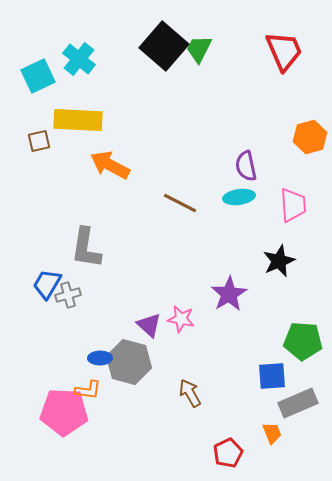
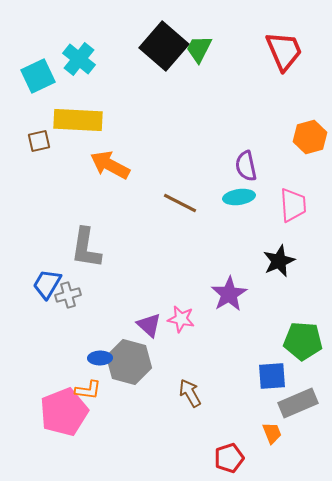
pink pentagon: rotated 24 degrees counterclockwise
red pentagon: moved 1 px right, 5 px down; rotated 8 degrees clockwise
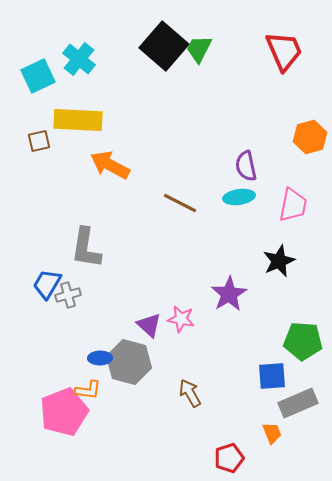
pink trapezoid: rotated 15 degrees clockwise
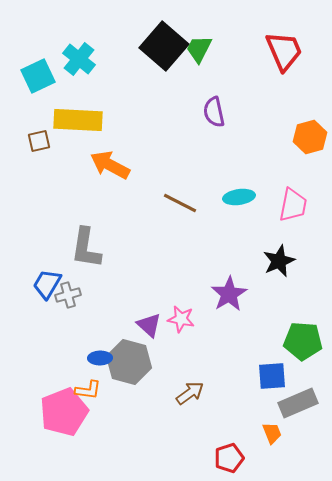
purple semicircle: moved 32 px left, 54 px up
brown arrow: rotated 84 degrees clockwise
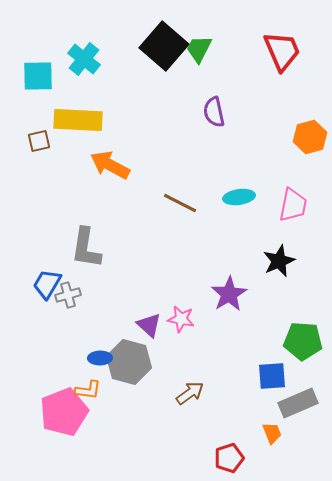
red trapezoid: moved 2 px left
cyan cross: moved 5 px right
cyan square: rotated 24 degrees clockwise
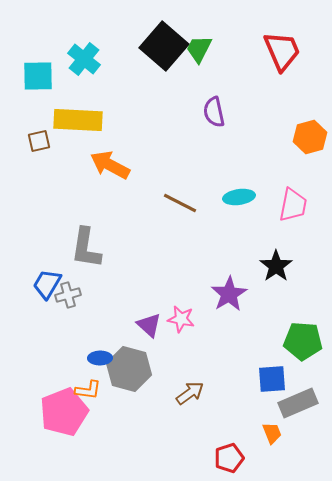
black star: moved 3 px left, 5 px down; rotated 12 degrees counterclockwise
gray hexagon: moved 7 px down
blue square: moved 3 px down
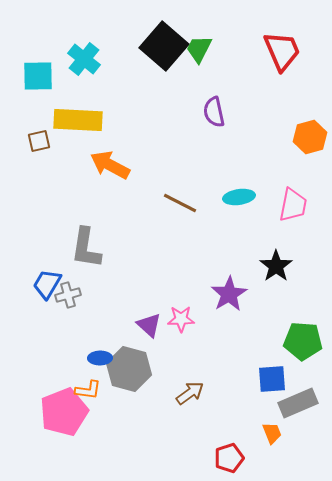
pink star: rotated 12 degrees counterclockwise
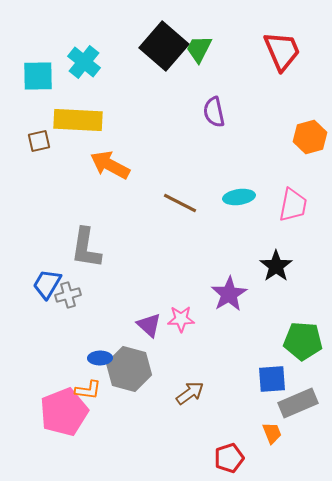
cyan cross: moved 3 px down
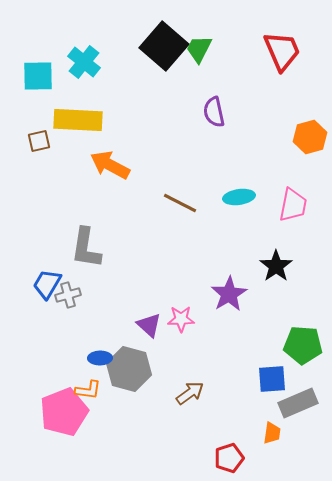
green pentagon: moved 4 px down
orange trapezoid: rotated 30 degrees clockwise
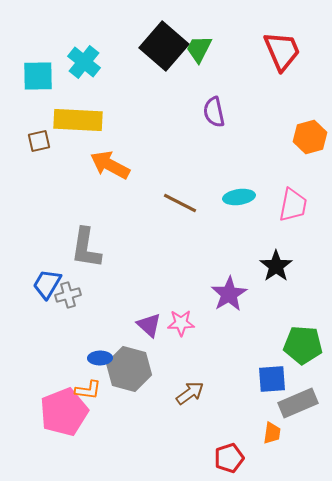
pink star: moved 4 px down
